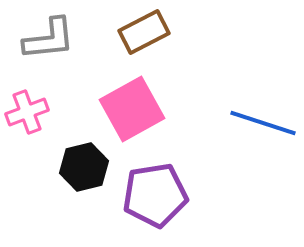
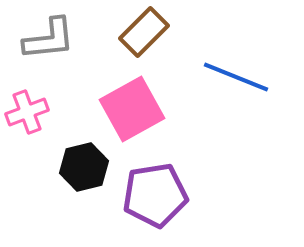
brown rectangle: rotated 18 degrees counterclockwise
blue line: moved 27 px left, 46 px up; rotated 4 degrees clockwise
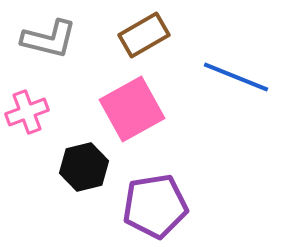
brown rectangle: moved 3 px down; rotated 15 degrees clockwise
gray L-shape: rotated 20 degrees clockwise
purple pentagon: moved 11 px down
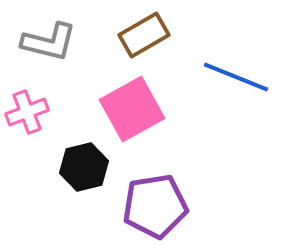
gray L-shape: moved 3 px down
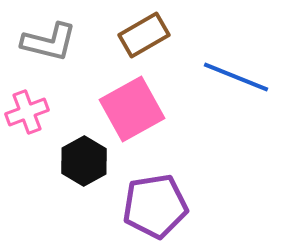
black hexagon: moved 6 px up; rotated 15 degrees counterclockwise
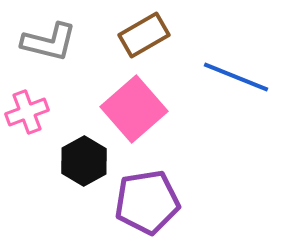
pink square: moved 2 px right; rotated 12 degrees counterclockwise
purple pentagon: moved 8 px left, 4 px up
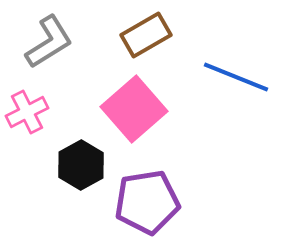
brown rectangle: moved 2 px right
gray L-shape: rotated 46 degrees counterclockwise
pink cross: rotated 6 degrees counterclockwise
black hexagon: moved 3 px left, 4 px down
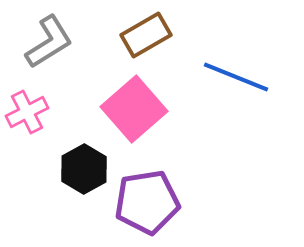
black hexagon: moved 3 px right, 4 px down
